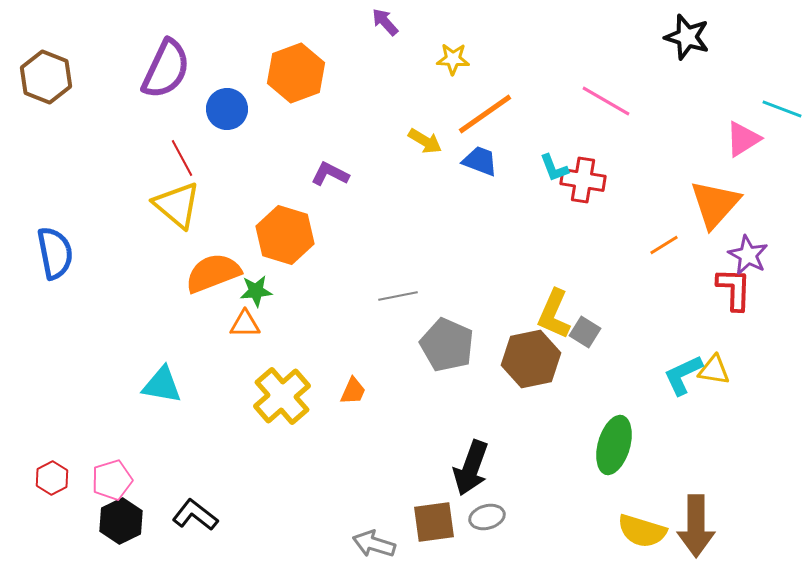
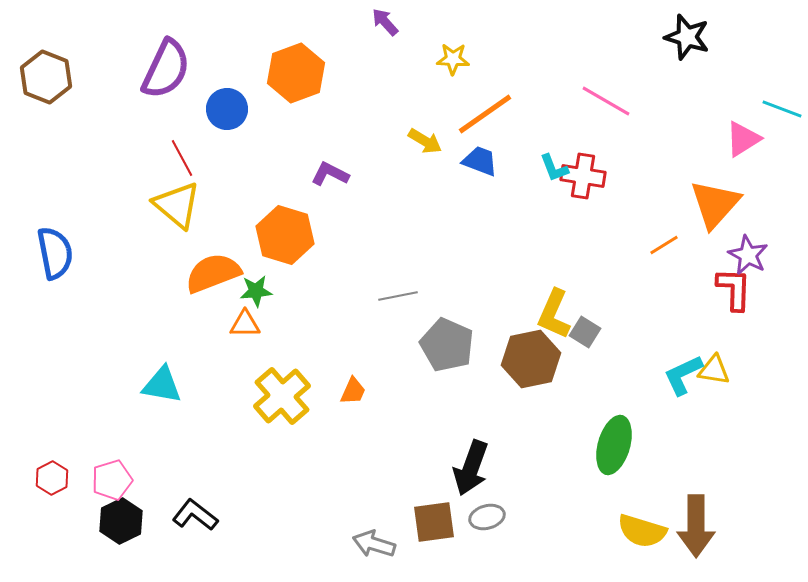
red cross at (583, 180): moved 4 px up
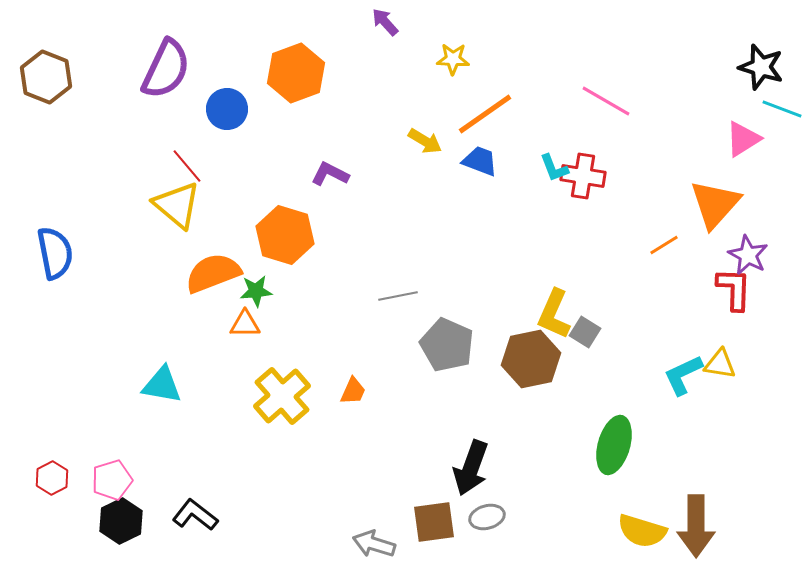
black star at (687, 37): moved 74 px right, 30 px down
red line at (182, 158): moved 5 px right, 8 px down; rotated 12 degrees counterclockwise
yellow triangle at (714, 370): moved 6 px right, 6 px up
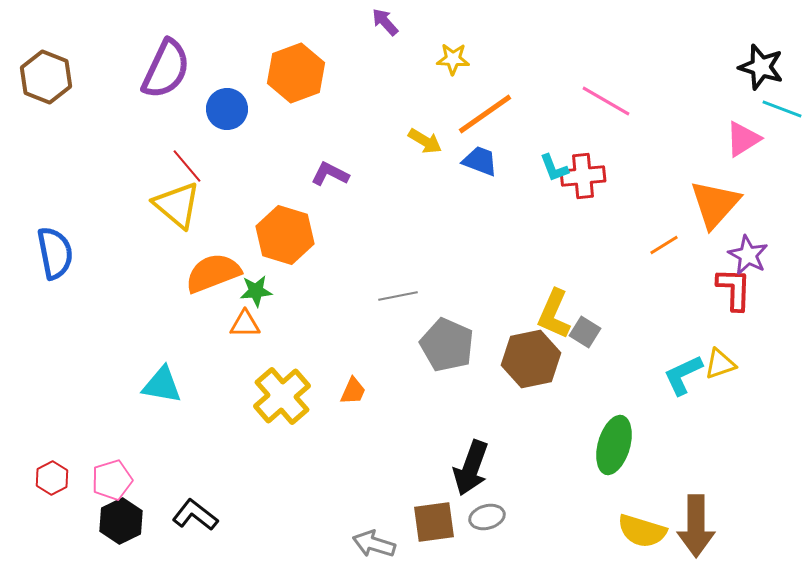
red cross at (583, 176): rotated 15 degrees counterclockwise
yellow triangle at (720, 364): rotated 28 degrees counterclockwise
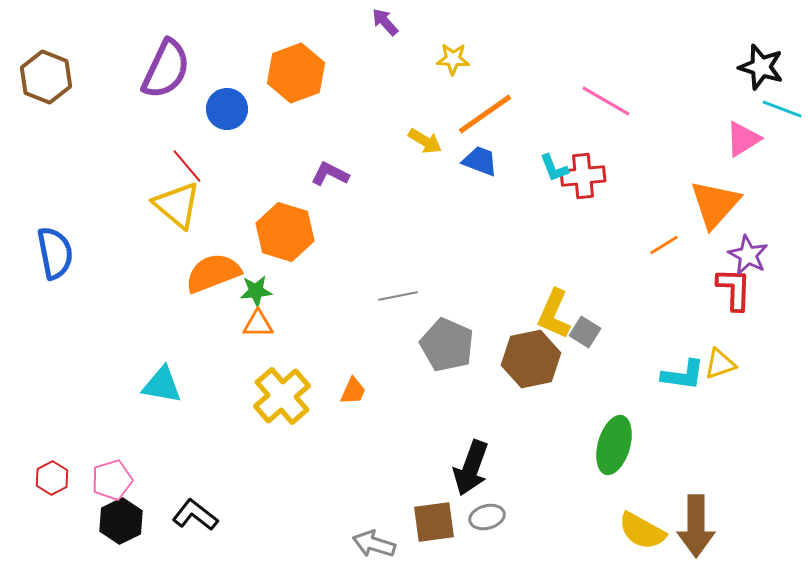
orange hexagon at (285, 235): moved 3 px up
orange triangle at (245, 324): moved 13 px right
cyan L-shape at (683, 375): rotated 147 degrees counterclockwise
yellow semicircle at (642, 531): rotated 12 degrees clockwise
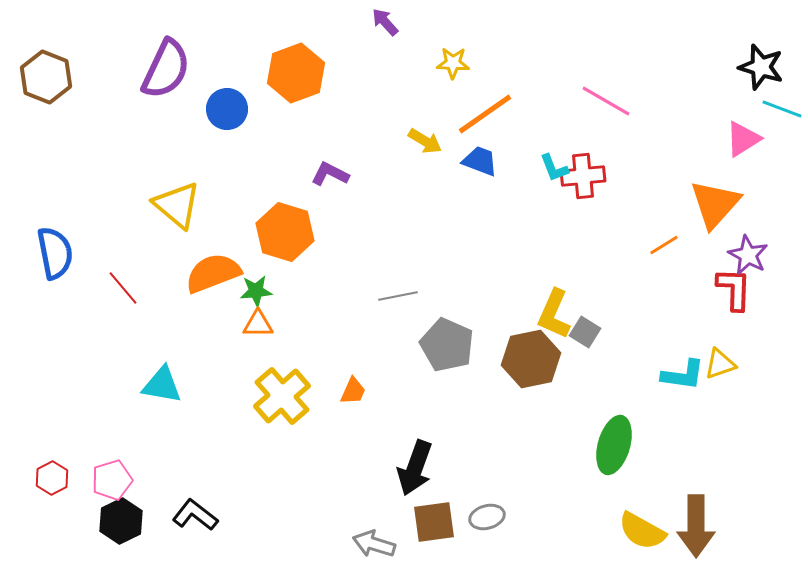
yellow star at (453, 59): moved 4 px down
red line at (187, 166): moved 64 px left, 122 px down
black arrow at (471, 468): moved 56 px left
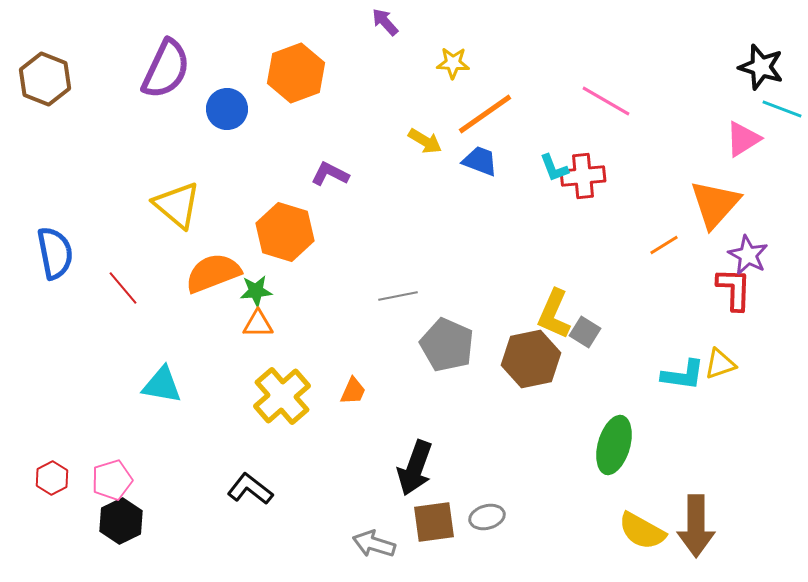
brown hexagon at (46, 77): moved 1 px left, 2 px down
black L-shape at (195, 515): moved 55 px right, 26 px up
